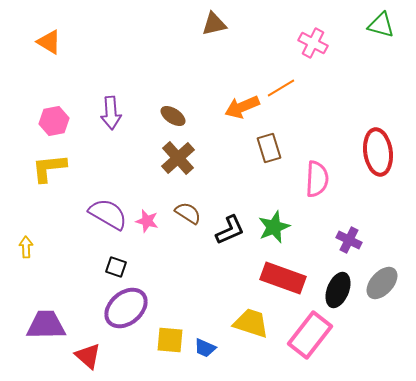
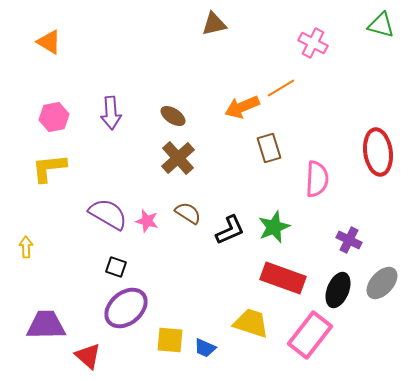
pink hexagon: moved 4 px up
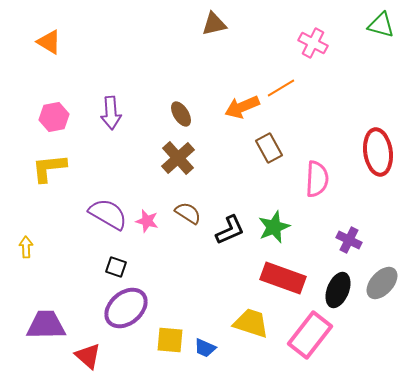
brown ellipse: moved 8 px right, 2 px up; rotated 25 degrees clockwise
brown rectangle: rotated 12 degrees counterclockwise
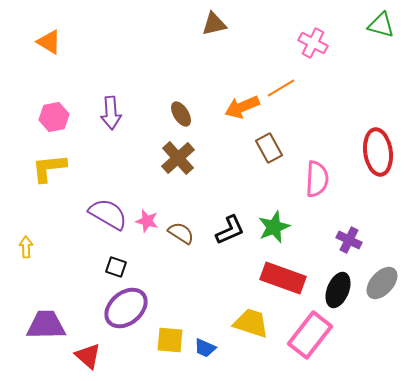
brown semicircle: moved 7 px left, 20 px down
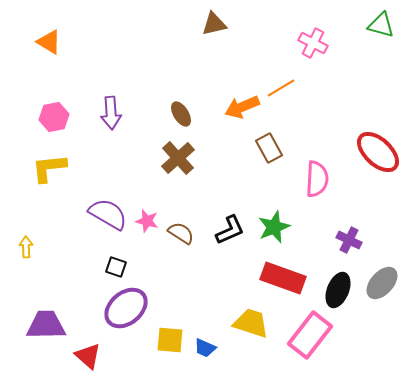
red ellipse: rotated 39 degrees counterclockwise
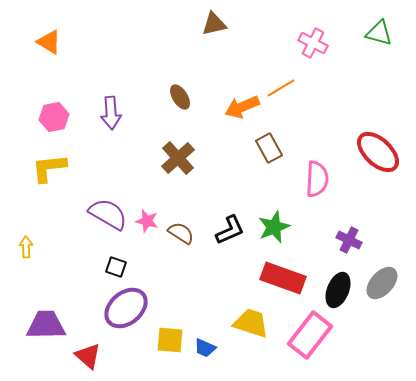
green triangle: moved 2 px left, 8 px down
brown ellipse: moved 1 px left, 17 px up
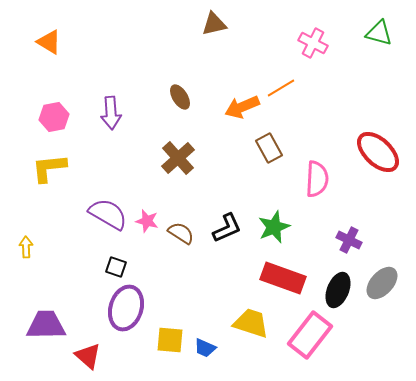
black L-shape: moved 3 px left, 2 px up
purple ellipse: rotated 33 degrees counterclockwise
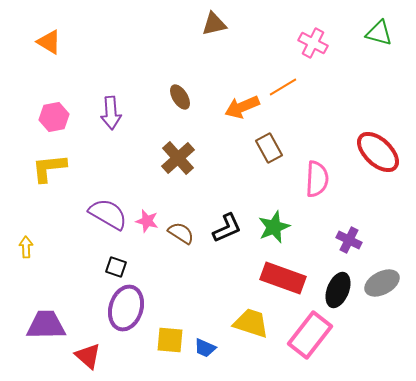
orange line: moved 2 px right, 1 px up
gray ellipse: rotated 20 degrees clockwise
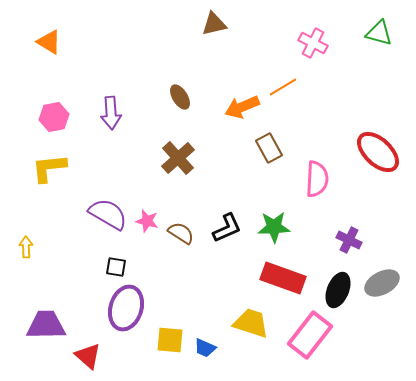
green star: rotated 20 degrees clockwise
black square: rotated 10 degrees counterclockwise
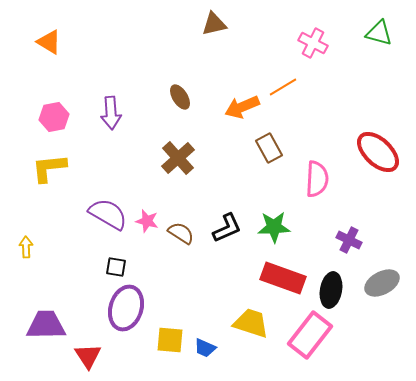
black ellipse: moved 7 px left; rotated 12 degrees counterclockwise
red triangle: rotated 16 degrees clockwise
